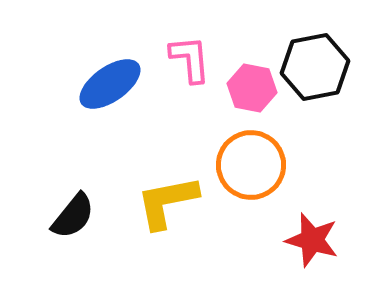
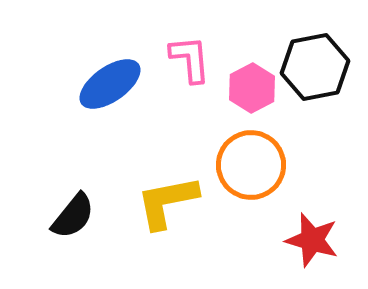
pink hexagon: rotated 21 degrees clockwise
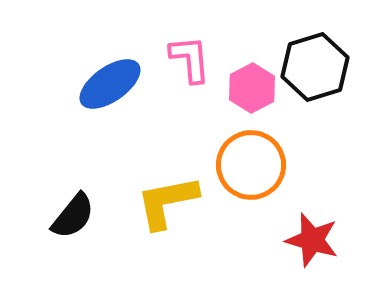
black hexagon: rotated 6 degrees counterclockwise
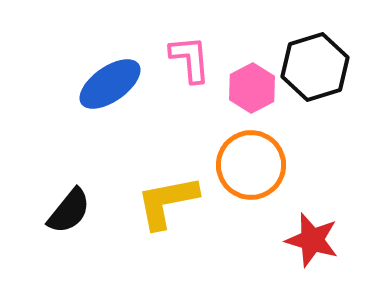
black semicircle: moved 4 px left, 5 px up
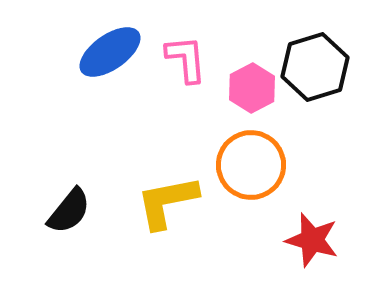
pink L-shape: moved 4 px left
blue ellipse: moved 32 px up
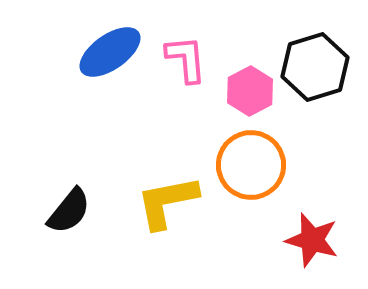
pink hexagon: moved 2 px left, 3 px down
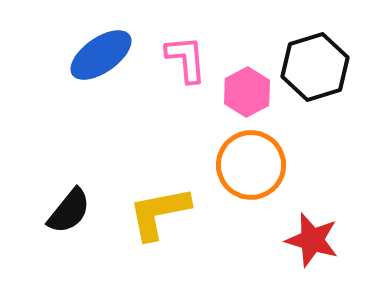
blue ellipse: moved 9 px left, 3 px down
pink hexagon: moved 3 px left, 1 px down
yellow L-shape: moved 8 px left, 11 px down
